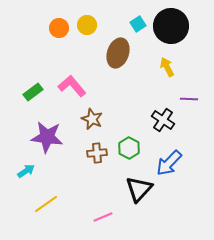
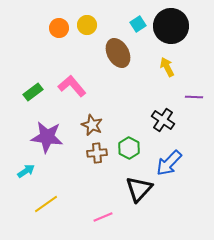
brown ellipse: rotated 48 degrees counterclockwise
purple line: moved 5 px right, 2 px up
brown star: moved 6 px down
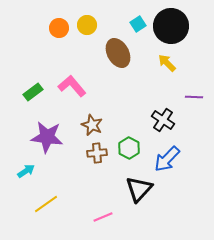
yellow arrow: moved 4 px up; rotated 18 degrees counterclockwise
blue arrow: moved 2 px left, 4 px up
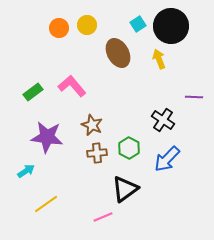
yellow arrow: moved 8 px left, 4 px up; rotated 24 degrees clockwise
black triangle: moved 14 px left; rotated 12 degrees clockwise
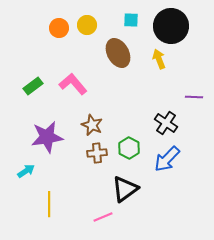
cyan square: moved 7 px left, 4 px up; rotated 35 degrees clockwise
pink L-shape: moved 1 px right, 2 px up
green rectangle: moved 6 px up
black cross: moved 3 px right, 3 px down
purple star: rotated 16 degrees counterclockwise
yellow line: moved 3 px right; rotated 55 degrees counterclockwise
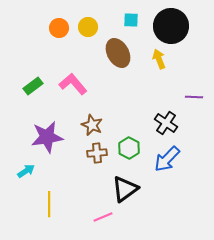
yellow circle: moved 1 px right, 2 px down
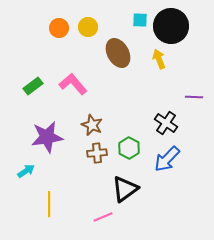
cyan square: moved 9 px right
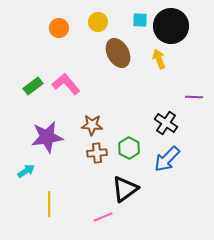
yellow circle: moved 10 px right, 5 px up
pink L-shape: moved 7 px left
brown star: rotated 20 degrees counterclockwise
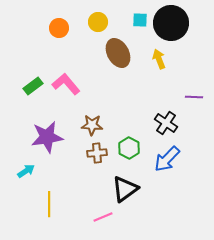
black circle: moved 3 px up
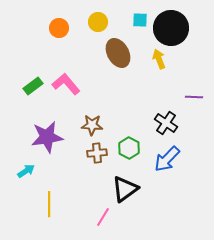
black circle: moved 5 px down
pink line: rotated 36 degrees counterclockwise
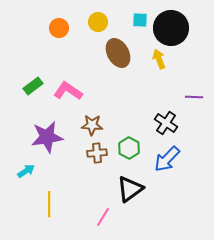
pink L-shape: moved 2 px right, 7 px down; rotated 16 degrees counterclockwise
black triangle: moved 5 px right
